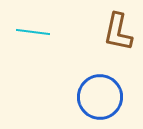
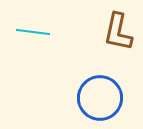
blue circle: moved 1 px down
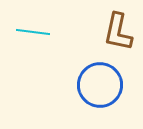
blue circle: moved 13 px up
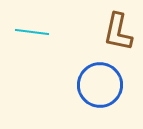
cyan line: moved 1 px left
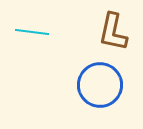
brown L-shape: moved 5 px left
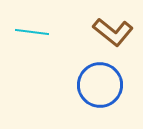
brown L-shape: rotated 63 degrees counterclockwise
